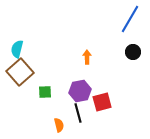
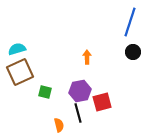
blue line: moved 3 px down; rotated 12 degrees counterclockwise
cyan semicircle: rotated 60 degrees clockwise
brown square: rotated 16 degrees clockwise
green square: rotated 16 degrees clockwise
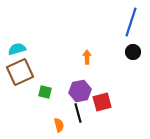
blue line: moved 1 px right
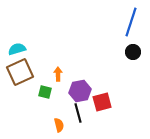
orange arrow: moved 29 px left, 17 px down
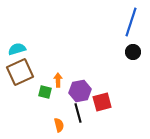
orange arrow: moved 6 px down
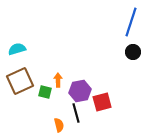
brown square: moved 9 px down
black line: moved 2 px left
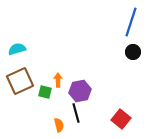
red square: moved 19 px right, 17 px down; rotated 36 degrees counterclockwise
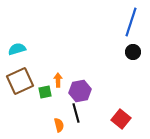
green square: rotated 24 degrees counterclockwise
